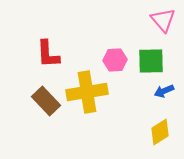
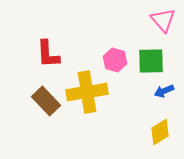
pink hexagon: rotated 20 degrees clockwise
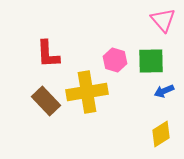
yellow diamond: moved 1 px right, 2 px down
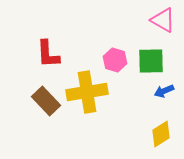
pink triangle: rotated 20 degrees counterclockwise
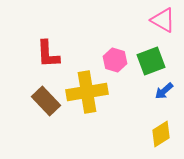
green square: rotated 20 degrees counterclockwise
blue arrow: rotated 18 degrees counterclockwise
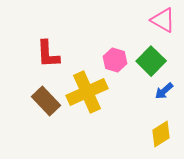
green square: rotated 24 degrees counterclockwise
yellow cross: rotated 15 degrees counterclockwise
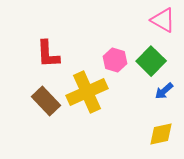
yellow diamond: rotated 20 degrees clockwise
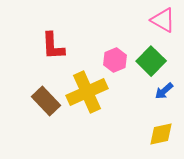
red L-shape: moved 5 px right, 8 px up
pink hexagon: rotated 20 degrees clockwise
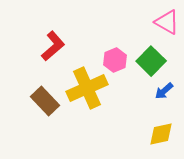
pink triangle: moved 4 px right, 2 px down
red L-shape: rotated 128 degrees counterclockwise
yellow cross: moved 4 px up
brown rectangle: moved 1 px left
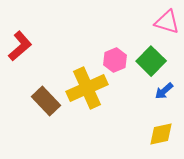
pink triangle: rotated 12 degrees counterclockwise
red L-shape: moved 33 px left
brown rectangle: moved 1 px right
